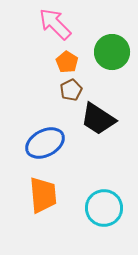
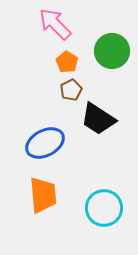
green circle: moved 1 px up
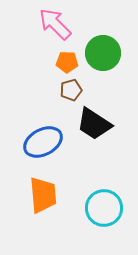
green circle: moved 9 px left, 2 px down
orange pentagon: rotated 30 degrees counterclockwise
brown pentagon: rotated 10 degrees clockwise
black trapezoid: moved 4 px left, 5 px down
blue ellipse: moved 2 px left, 1 px up
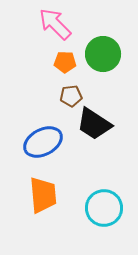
green circle: moved 1 px down
orange pentagon: moved 2 px left
brown pentagon: moved 6 px down; rotated 10 degrees clockwise
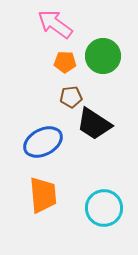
pink arrow: rotated 9 degrees counterclockwise
green circle: moved 2 px down
brown pentagon: moved 1 px down
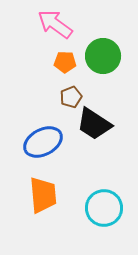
brown pentagon: rotated 15 degrees counterclockwise
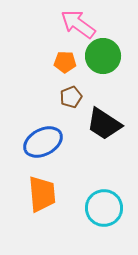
pink arrow: moved 23 px right
black trapezoid: moved 10 px right
orange trapezoid: moved 1 px left, 1 px up
